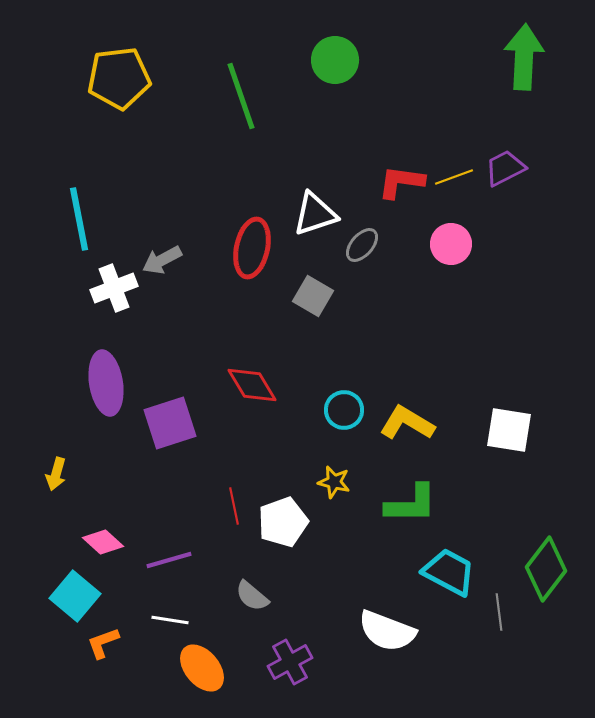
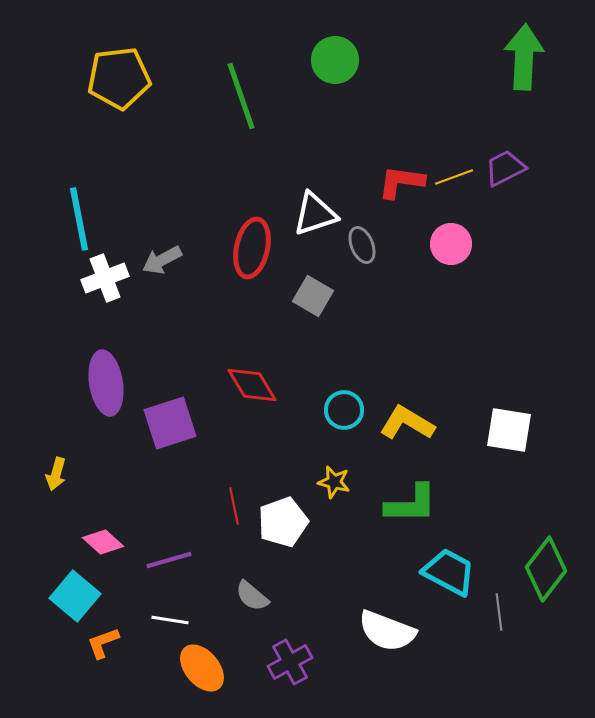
gray ellipse: rotated 63 degrees counterclockwise
white cross: moved 9 px left, 10 px up
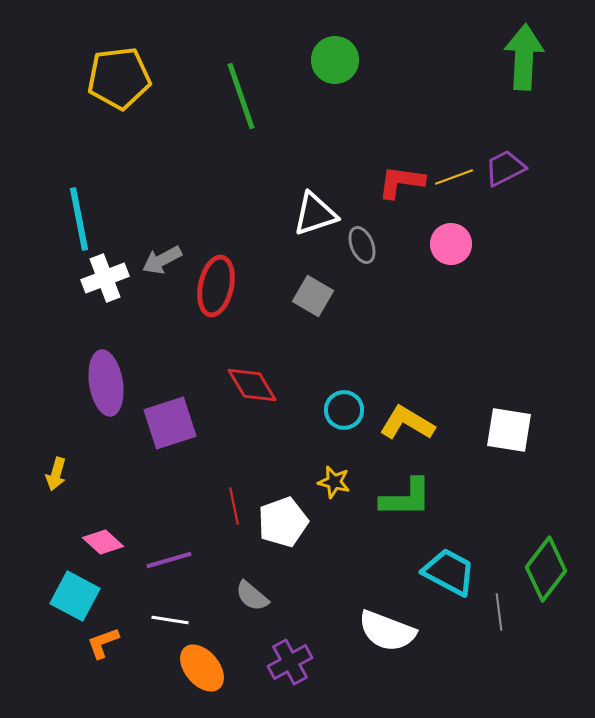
red ellipse: moved 36 px left, 38 px down
green L-shape: moved 5 px left, 6 px up
cyan square: rotated 12 degrees counterclockwise
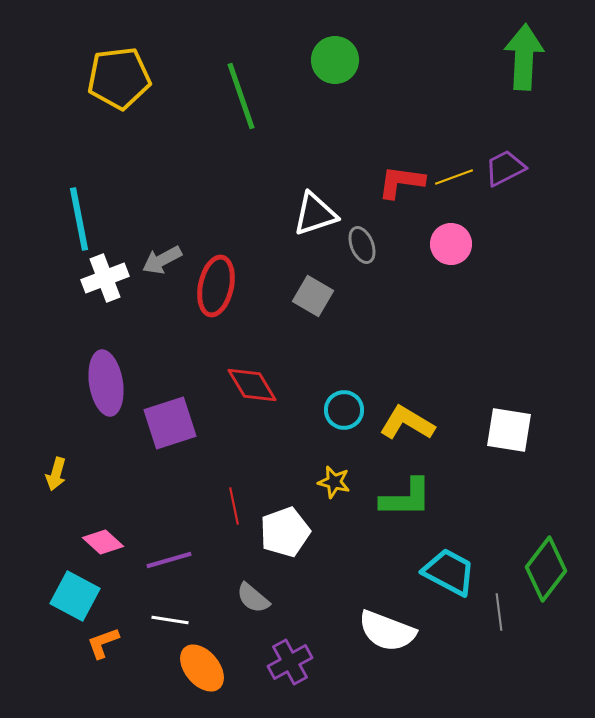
white pentagon: moved 2 px right, 10 px down
gray semicircle: moved 1 px right, 2 px down
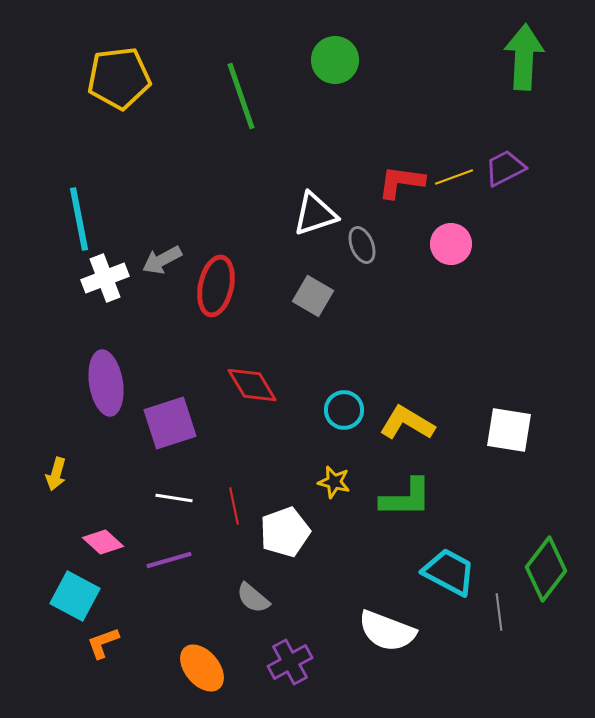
white line: moved 4 px right, 122 px up
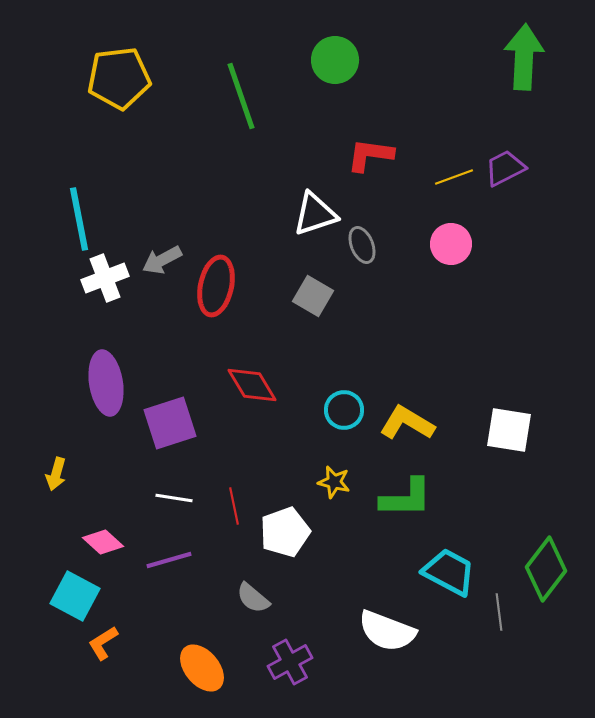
red L-shape: moved 31 px left, 27 px up
orange L-shape: rotated 12 degrees counterclockwise
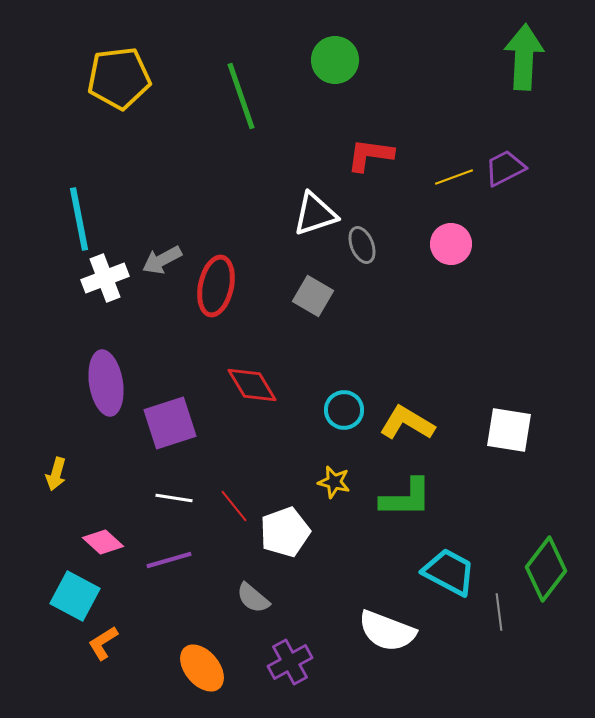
red line: rotated 27 degrees counterclockwise
